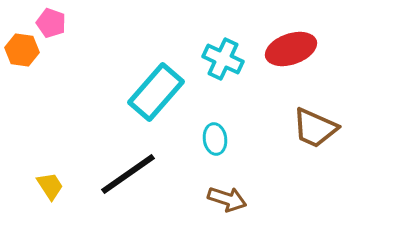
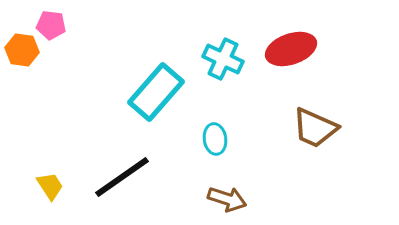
pink pentagon: moved 2 px down; rotated 12 degrees counterclockwise
black line: moved 6 px left, 3 px down
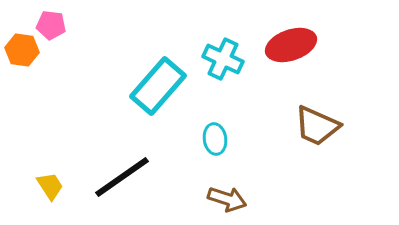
red ellipse: moved 4 px up
cyan rectangle: moved 2 px right, 6 px up
brown trapezoid: moved 2 px right, 2 px up
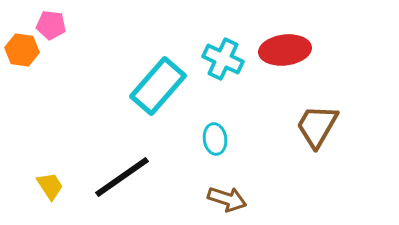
red ellipse: moved 6 px left, 5 px down; rotated 12 degrees clockwise
brown trapezoid: rotated 96 degrees clockwise
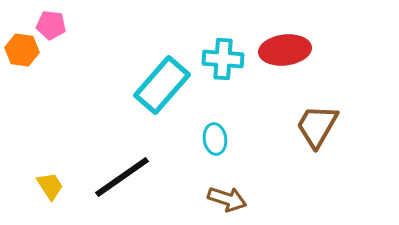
cyan cross: rotated 21 degrees counterclockwise
cyan rectangle: moved 4 px right, 1 px up
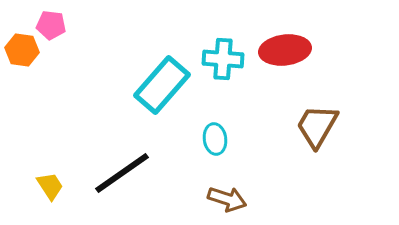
black line: moved 4 px up
